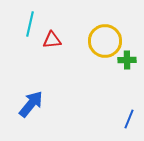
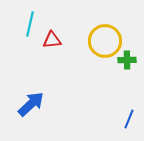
blue arrow: rotated 8 degrees clockwise
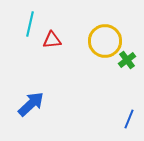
green cross: rotated 36 degrees counterclockwise
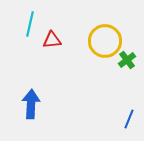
blue arrow: rotated 44 degrees counterclockwise
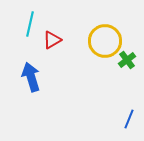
red triangle: rotated 24 degrees counterclockwise
blue arrow: moved 27 px up; rotated 20 degrees counterclockwise
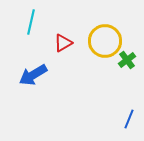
cyan line: moved 1 px right, 2 px up
red triangle: moved 11 px right, 3 px down
blue arrow: moved 2 px right, 2 px up; rotated 104 degrees counterclockwise
